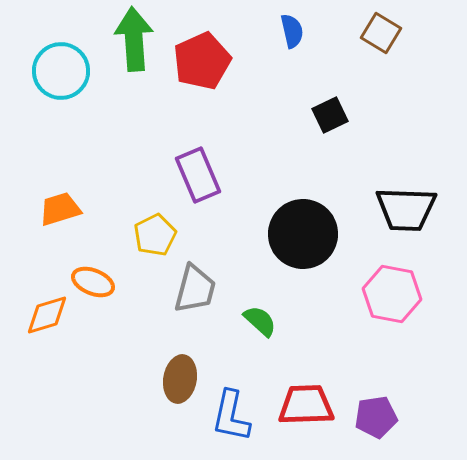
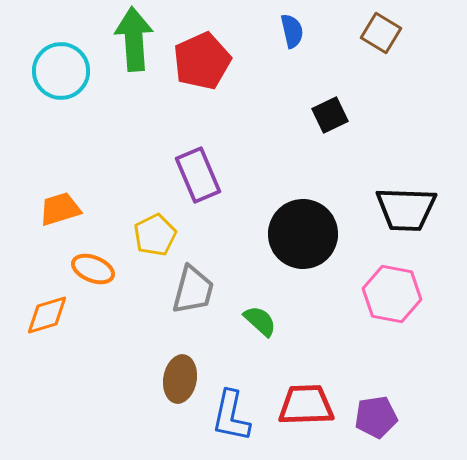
orange ellipse: moved 13 px up
gray trapezoid: moved 2 px left, 1 px down
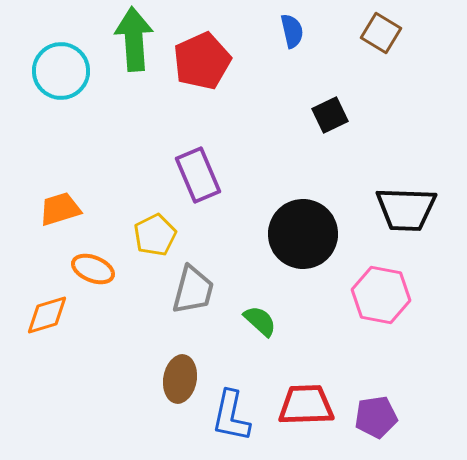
pink hexagon: moved 11 px left, 1 px down
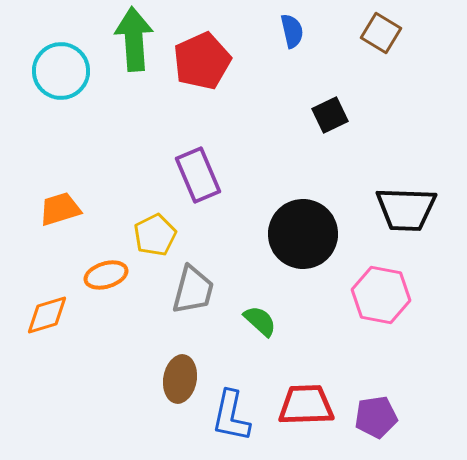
orange ellipse: moved 13 px right, 6 px down; rotated 39 degrees counterclockwise
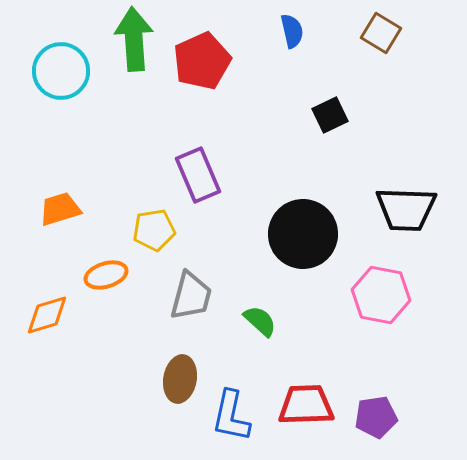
yellow pentagon: moved 1 px left, 5 px up; rotated 18 degrees clockwise
gray trapezoid: moved 2 px left, 6 px down
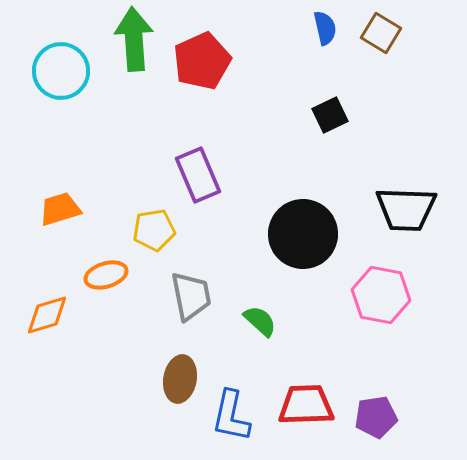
blue semicircle: moved 33 px right, 3 px up
gray trapezoid: rotated 26 degrees counterclockwise
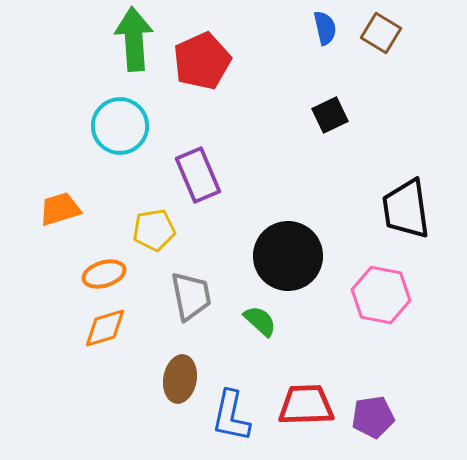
cyan circle: moved 59 px right, 55 px down
black trapezoid: rotated 80 degrees clockwise
black circle: moved 15 px left, 22 px down
orange ellipse: moved 2 px left, 1 px up
orange diamond: moved 58 px right, 13 px down
purple pentagon: moved 3 px left
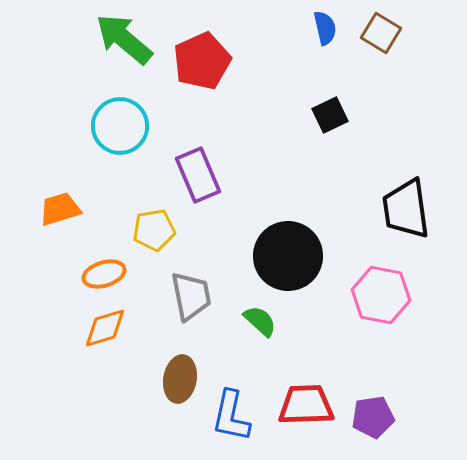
green arrow: moved 10 px left; rotated 46 degrees counterclockwise
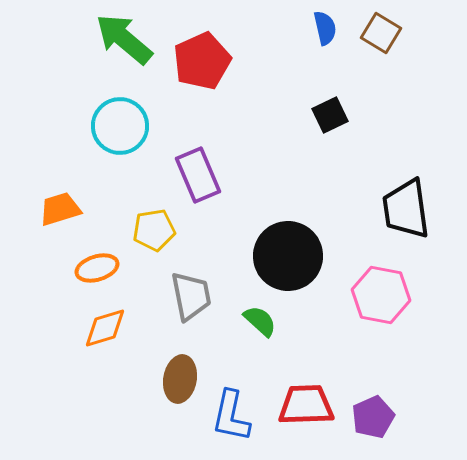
orange ellipse: moved 7 px left, 6 px up
purple pentagon: rotated 15 degrees counterclockwise
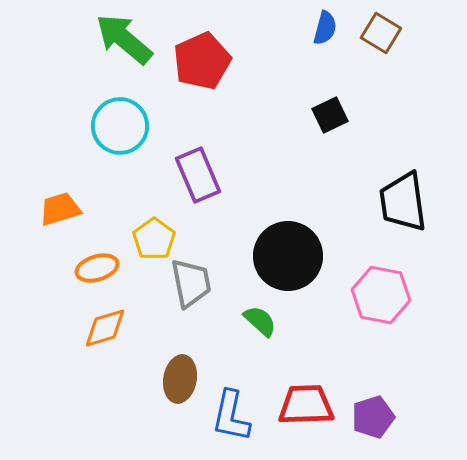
blue semicircle: rotated 28 degrees clockwise
black trapezoid: moved 3 px left, 7 px up
yellow pentagon: moved 9 px down; rotated 27 degrees counterclockwise
gray trapezoid: moved 13 px up
purple pentagon: rotated 6 degrees clockwise
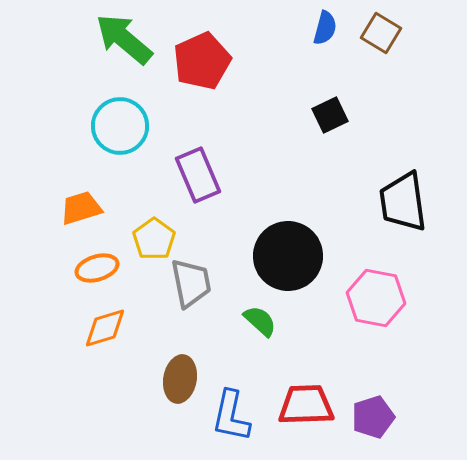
orange trapezoid: moved 21 px right, 1 px up
pink hexagon: moved 5 px left, 3 px down
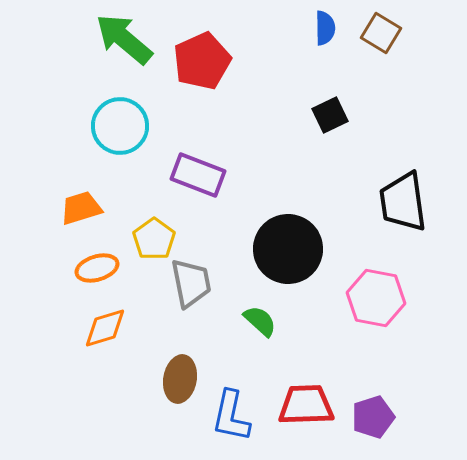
blue semicircle: rotated 16 degrees counterclockwise
purple rectangle: rotated 46 degrees counterclockwise
black circle: moved 7 px up
